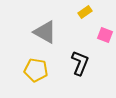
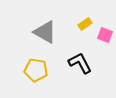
yellow rectangle: moved 12 px down
black L-shape: rotated 50 degrees counterclockwise
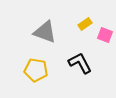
gray triangle: rotated 10 degrees counterclockwise
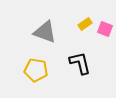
pink square: moved 6 px up
black L-shape: rotated 15 degrees clockwise
